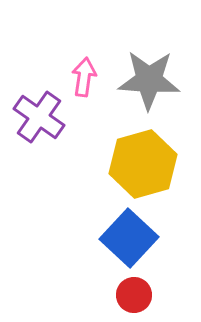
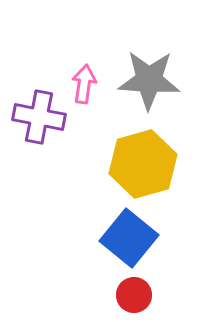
pink arrow: moved 7 px down
purple cross: rotated 24 degrees counterclockwise
blue square: rotated 4 degrees counterclockwise
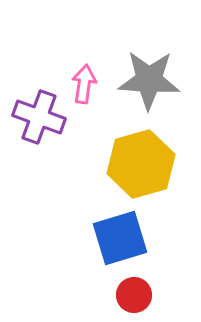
purple cross: rotated 9 degrees clockwise
yellow hexagon: moved 2 px left
blue square: moved 9 px left; rotated 34 degrees clockwise
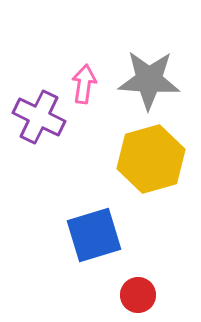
purple cross: rotated 6 degrees clockwise
yellow hexagon: moved 10 px right, 5 px up
blue square: moved 26 px left, 3 px up
red circle: moved 4 px right
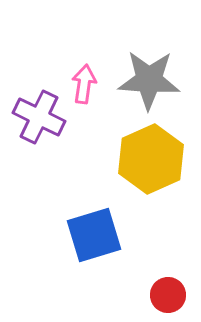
yellow hexagon: rotated 8 degrees counterclockwise
red circle: moved 30 px right
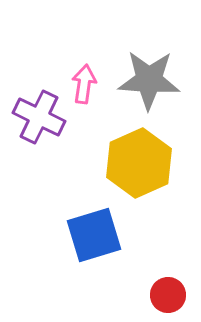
yellow hexagon: moved 12 px left, 4 px down
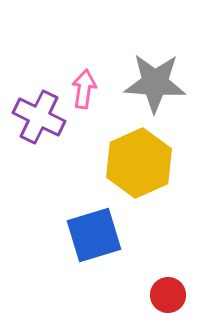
gray star: moved 6 px right, 3 px down
pink arrow: moved 5 px down
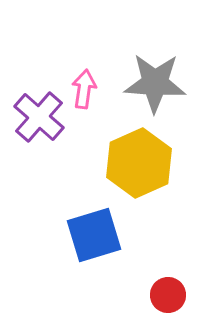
purple cross: rotated 15 degrees clockwise
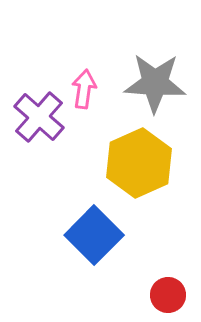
blue square: rotated 28 degrees counterclockwise
